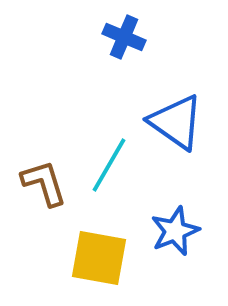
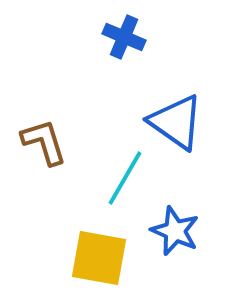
cyan line: moved 16 px right, 13 px down
brown L-shape: moved 41 px up
blue star: rotated 27 degrees counterclockwise
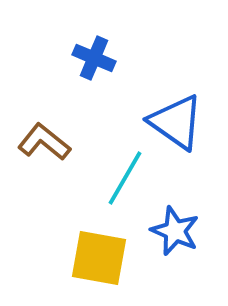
blue cross: moved 30 px left, 21 px down
brown L-shape: rotated 34 degrees counterclockwise
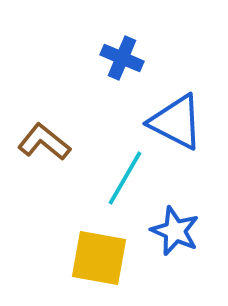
blue cross: moved 28 px right
blue triangle: rotated 8 degrees counterclockwise
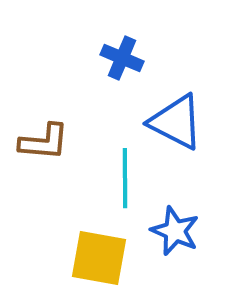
brown L-shape: rotated 146 degrees clockwise
cyan line: rotated 30 degrees counterclockwise
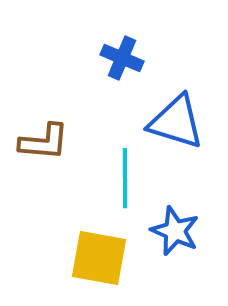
blue triangle: rotated 10 degrees counterclockwise
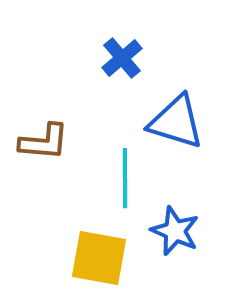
blue cross: rotated 27 degrees clockwise
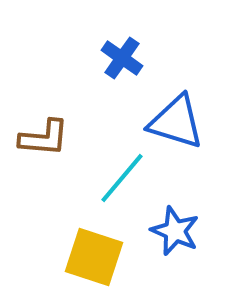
blue cross: rotated 15 degrees counterclockwise
brown L-shape: moved 4 px up
cyan line: moved 3 px left; rotated 40 degrees clockwise
yellow square: moved 5 px left, 1 px up; rotated 8 degrees clockwise
